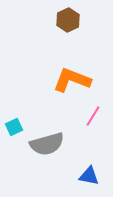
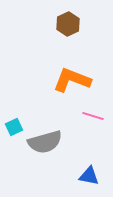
brown hexagon: moved 4 px down
pink line: rotated 75 degrees clockwise
gray semicircle: moved 2 px left, 2 px up
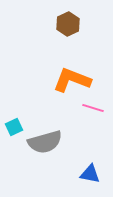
pink line: moved 8 px up
blue triangle: moved 1 px right, 2 px up
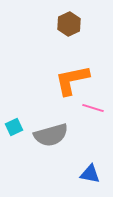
brown hexagon: moved 1 px right
orange L-shape: rotated 33 degrees counterclockwise
gray semicircle: moved 6 px right, 7 px up
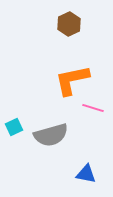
blue triangle: moved 4 px left
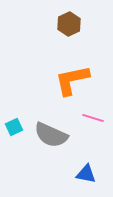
pink line: moved 10 px down
gray semicircle: rotated 40 degrees clockwise
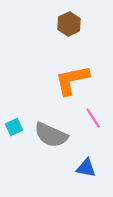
pink line: rotated 40 degrees clockwise
blue triangle: moved 6 px up
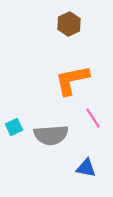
gray semicircle: rotated 28 degrees counterclockwise
